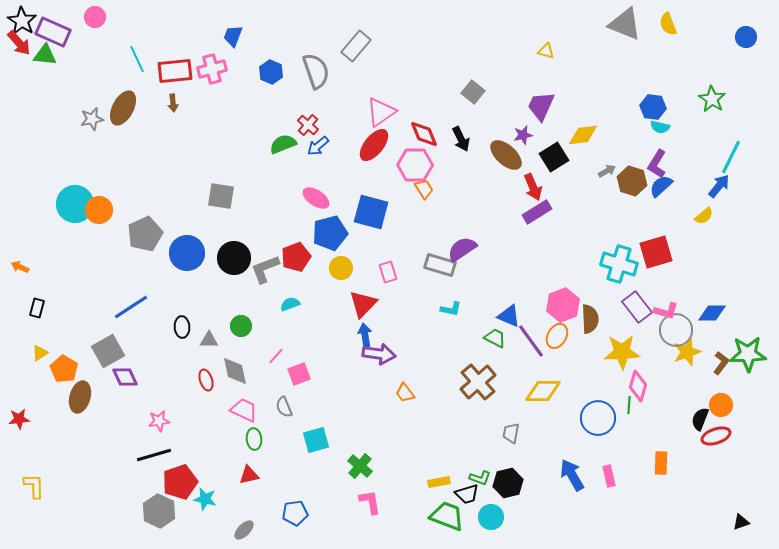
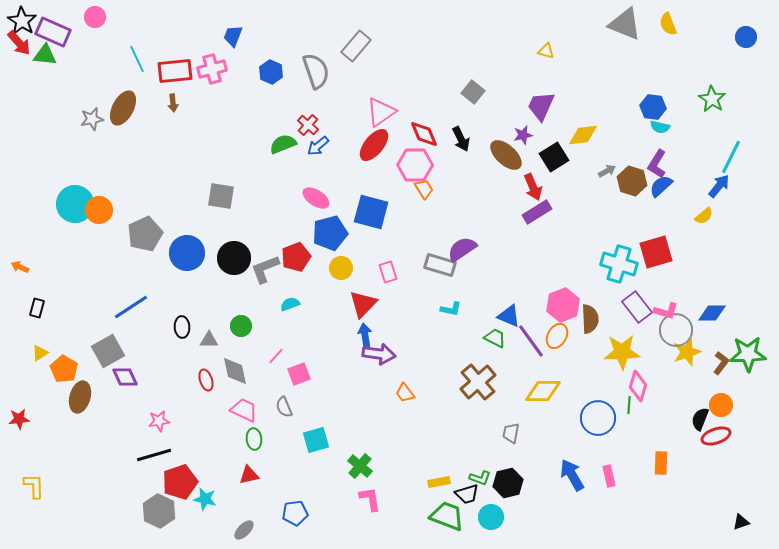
pink L-shape at (370, 502): moved 3 px up
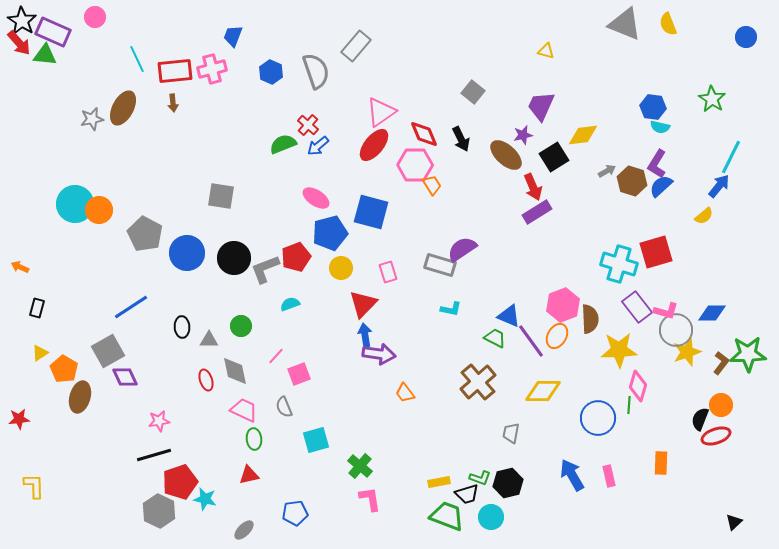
orange trapezoid at (424, 189): moved 8 px right, 4 px up
gray pentagon at (145, 234): rotated 20 degrees counterclockwise
yellow star at (622, 352): moved 3 px left, 2 px up
black triangle at (741, 522): moved 7 px left; rotated 24 degrees counterclockwise
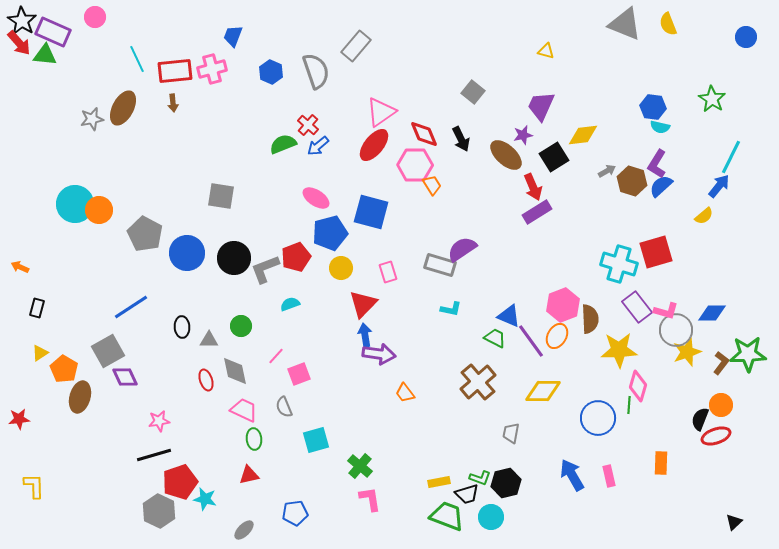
black hexagon at (508, 483): moved 2 px left
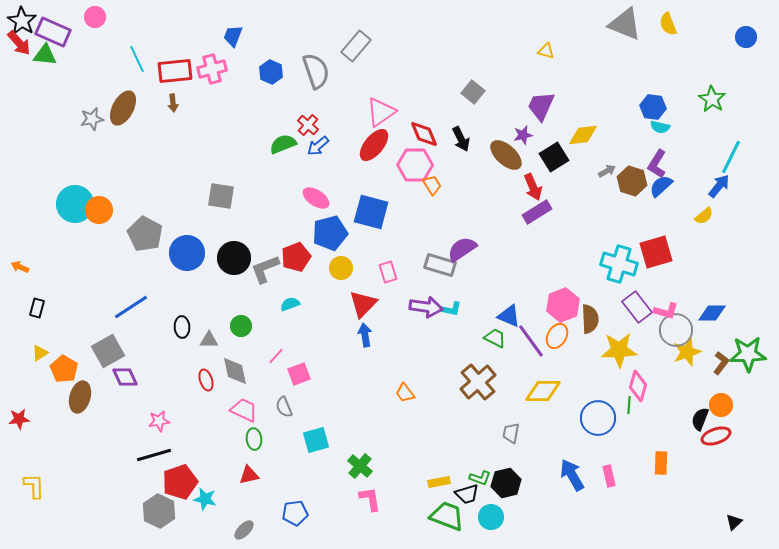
purple arrow at (379, 354): moved 47 px right, 47 px up
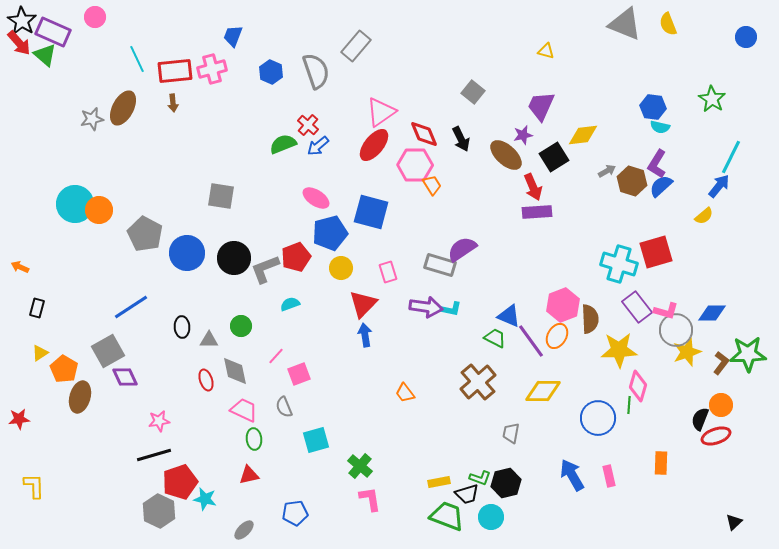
green triangle at (45, 55): rotated 35 degrees clockwise
purple rectangle at (537, 212): rotated 28 degrees clockwise
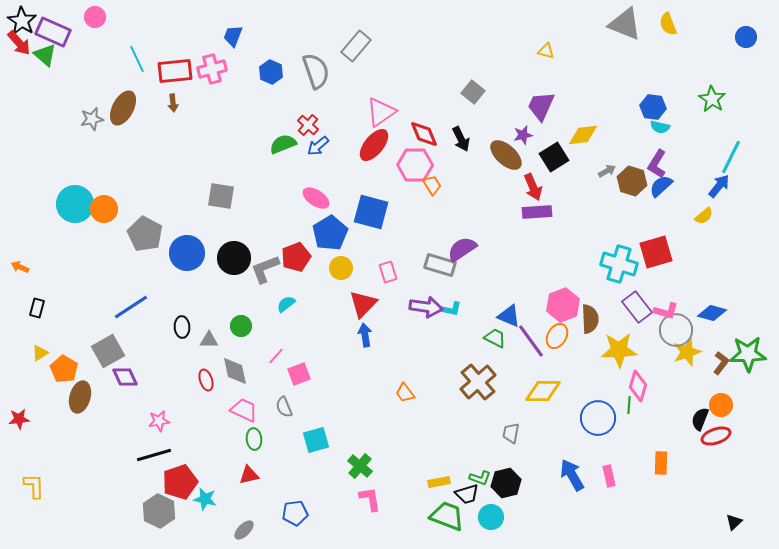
orange circle at (99, 210): moved 5 px right, 1 px up
blue pentagon at (330, 233): rotated 16 degrees counterclockwise
cyan semicircle at (290, 304): moved 4 px left; rotated 18 degrees counterclockwise
blue diamond at (712, 313): rotated 16 degrees clockwise
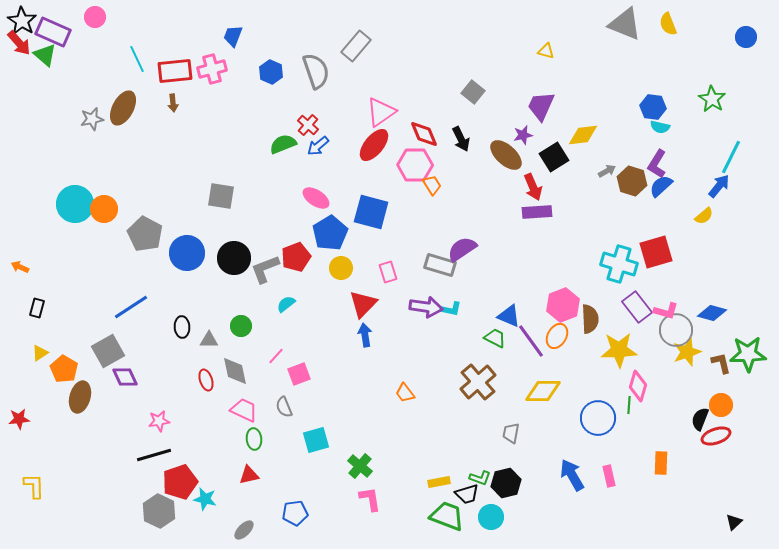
brown L-shape at (721, 363): rotated 50 degrees counterclockwise
